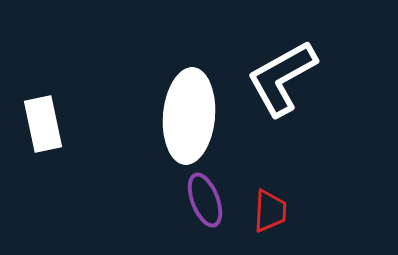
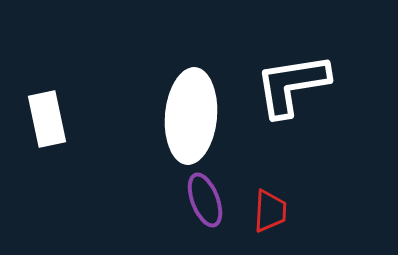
white L-shape: moved 10 px right, 7 px down; rotated 20 degrees clockwise
white ellipse: moved 2 px right
white rectangle: moved 4 px right, 5 px up
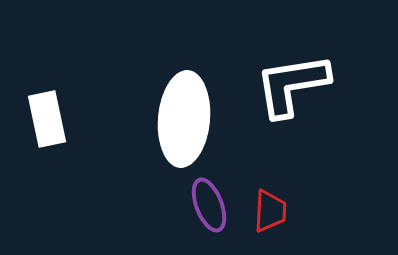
white ellipse: moved 7 px left, 3 px down
purple ellipse: moved 4 px right, 5 px down
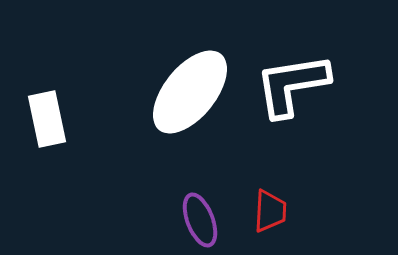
white ellipse: moved 6 px right, 27 px up; rotated 34 degrees clockwise
purple ellipse: moved 9 px left, 15 px down
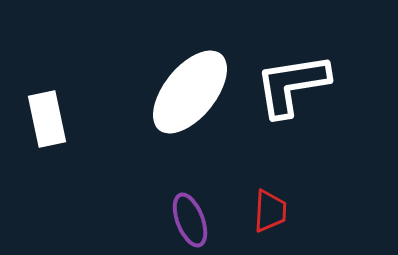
purple ellipse: moved 10 px left
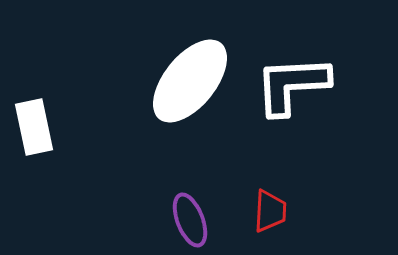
white L-shape: rotated 6 degrees clockwise
white ellipse: moved 11 px up
white rectangle: moved 13 px left, 8 px down
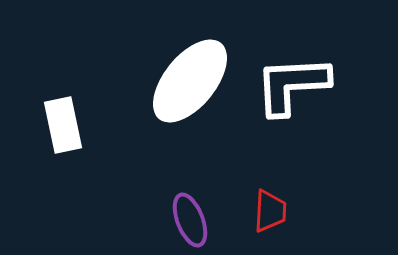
white rectangle: moved 29 px right, 2 px up
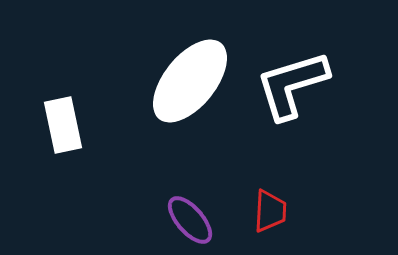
white L-shape: rotated 14 degrees counterclockwise
purple ellipse: rotated 20 degrees counterclockwise
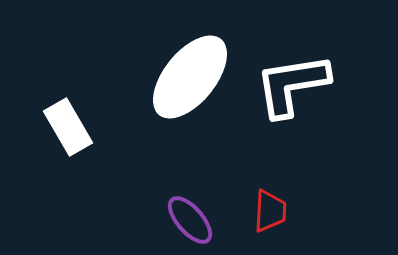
white ellipse: moved 4 px up
white L-shape: rotated 8 degrees clockwise
white rectangle: moved 5 px right, 2 px down; rotated 18 degrees counterclockwise
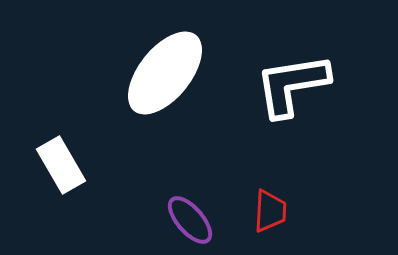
white ellipse: moved 25 px left, 4 px up
white rectangle: moved 7 px left, 38 px down
